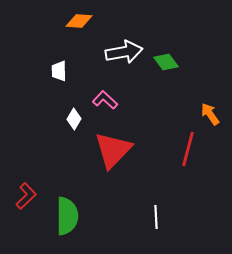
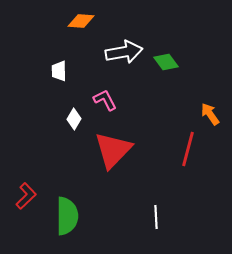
orange diamond: moved 2 px right
pink L-shape: rotated 20 degrees clockwise
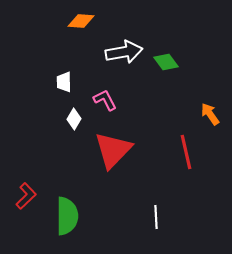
white trapezoid: moved 5 px right, 11 px down
red line: moved 2 px left, 3 px down; rotated 28 degrees counterclockwise
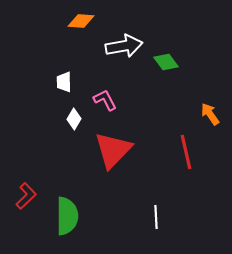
white arrow: moved 6 px up
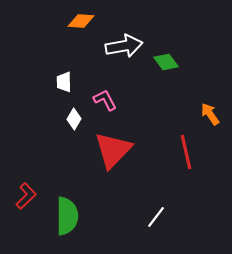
white line: rotated 40 degrees clockwise
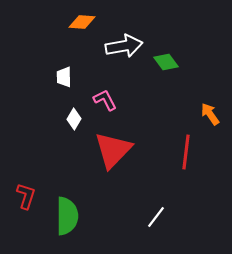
orange diamond: moved 1 px right, 1 px down
white trapezoid: moved 5 px up
red line: rotated 20 degrees clockwise
red L-shape: rotated 28 degrees counterclockwise
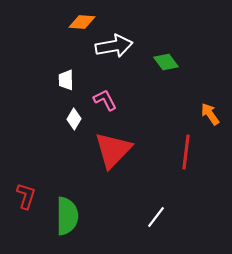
white arrow: moved 10 px left
white trapezoid: moved 2 px right, 3 px down
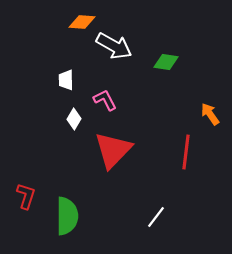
white arrow: rotated 39 degrees clockwise
green diamond: rotated 45 degrees counterclockwise
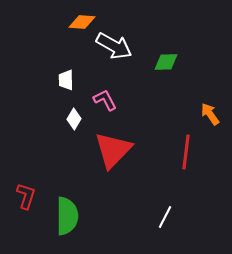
green diamond: rotated 10 degrees counterclockwise
white line: moved 9 px right; rotated 10 degrees counterclockwise
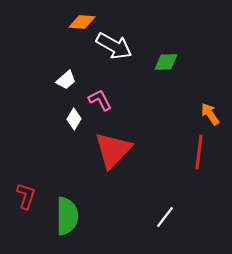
white trapezoid: rotated 130 degrees counterclockwise
pink L-shape: moved 5 px left
red line: moved 13 px right
white line: rotated 10 degrees clockwise
